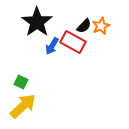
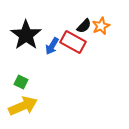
black star: moved 11 px left, 13 px down
yellow arrow: rotated 20 degrees clockwise
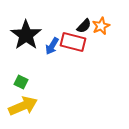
red rectangle: rotated 15 degrees counterclockwise
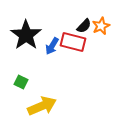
yellow arrow: moved 19 px right
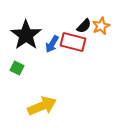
blue arrow: moved 2 px up
green square: moved 4 px left, 14 px up
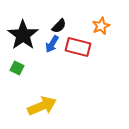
black semicircle: moved 25 px left
black star: moved 3 px left
red rectangle: moved 5 px right, 5 px down
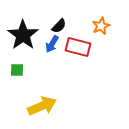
green square: moved 2 px down; rotated 24 degrees counterclockwise
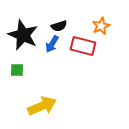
black semicircle: rotated 28 degrees clockwise
black star: rotated 12 degrees counterclockwise
red rectangle: moved 5 px right, 1 px up
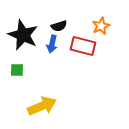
blue arrow: rotated 18 degrees counterclockwise
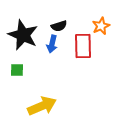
red rectangle: rotated 75 degrees clockwise
